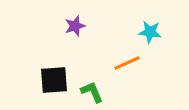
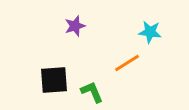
orange line: rotated 8 degrees counterclockwise
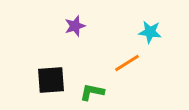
black square: moved 3 px left
green L-shape: rotated 55 degrees counterclockwise
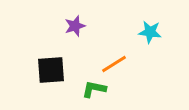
orange line: moved 13 px left, 1 px down
black square: moved 10 px up
green L-shape: moved 2 px right, 3 px up
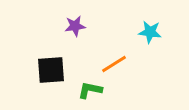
purple star: rotated 10 degrees clockwise
green L-shape: moved 4 px left, 1 px down
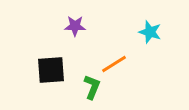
purple star: rotated 10 degrees clockwise
cyan star: rotated 10 degrees clockwise
green L-shape: moved 2 px right, 3 px up; rotated 100 degrees clockwise
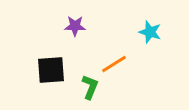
green L-shape: moved 2 px left
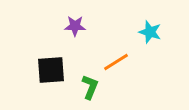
orange line: moved 2 px right, 2 px up
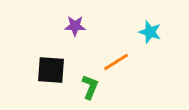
black square: rotated 8 degrees clockwise
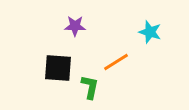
black square: moved 7 px right, 2 px up
green L-shape: rotated 10 degrees counterclockwise
